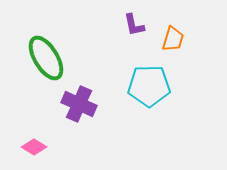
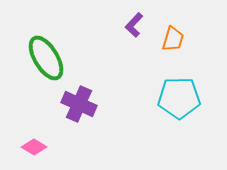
purple L-shape: rotated 55 degrees clockwise
cyan pentagon: moved 30 px right, 12 px down
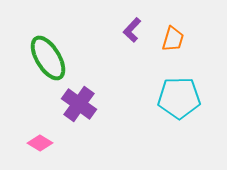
purple L-shape: moved 2 px left, 5 px down
green ellipse: moved 2 px right
purple cross: rotated 12 degrees clockwise
pink diamond: moved 6 px right, 4 px up
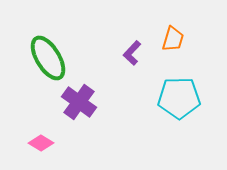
purple L-shape: moved 23 px down
purple cross: moved 2 px up
pink diamond: moved 1 px right
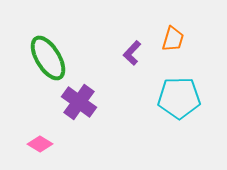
pink diamond: moved 1 px left, 1 px down
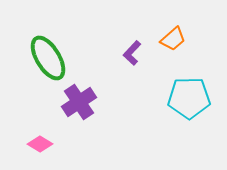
orange trapezoid: rotated 32 degrees clockwise
cyan pentagon: moved 10 px right
purple cross: rotated 20 degrees clockwise
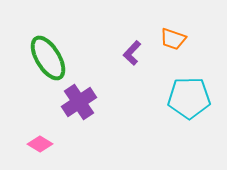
orange trapezoid: rotated 60 degrees clockwise
